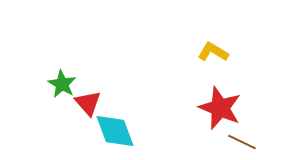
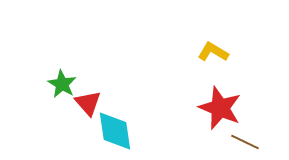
cyan diamond: rotated 12 degrees clockwise
brown line: moved 3 px right
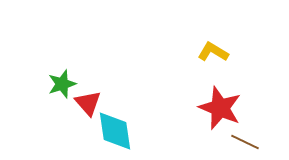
green star: rotated 24 degrees clockwise
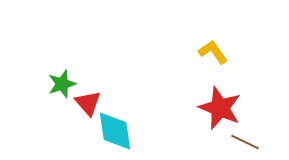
yellow L-shape: rotated 24 degrees clockwise
